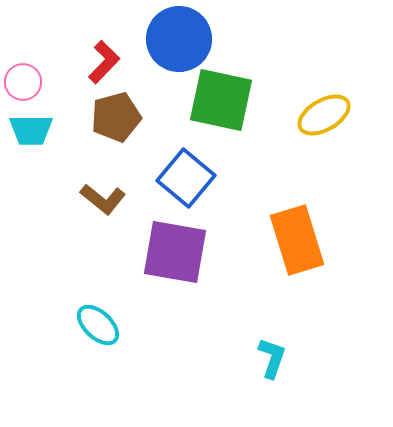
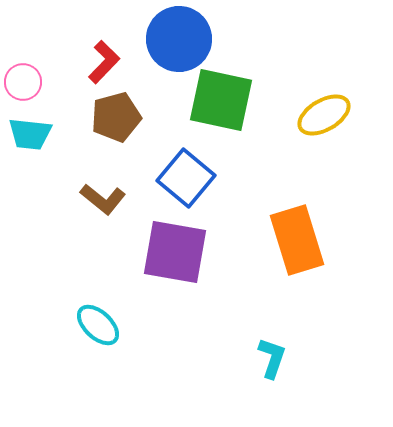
cyan trapezoid: moved 1 px left, 4 px down; rotated 6 degrees clockwise
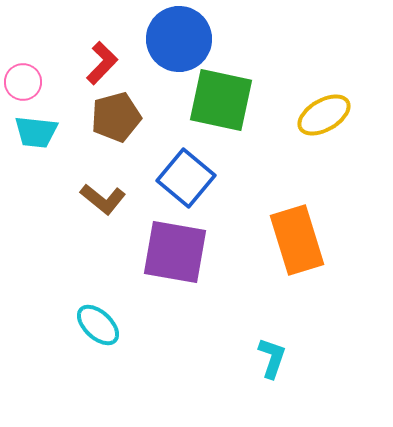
red L-shape: moved 2 px left, 1 px down
cyan trapezoid: moved 6 px right, 2 px up
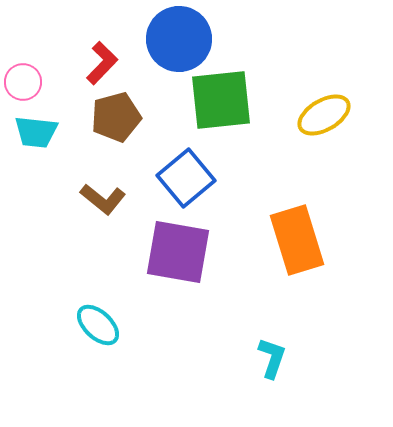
green square: rotated 18 degrees counterclockwise
blue square: rotated 10 degrees clockwise
purple square: moved 3 px right
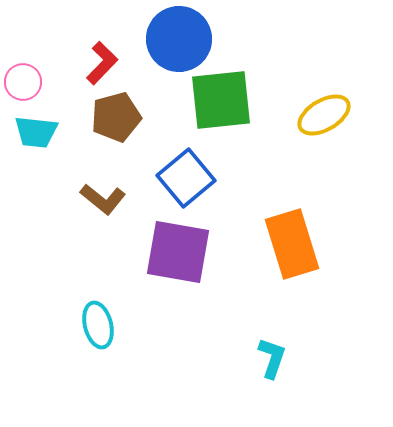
orange rectangle: moved 5 px left, 4 px down
cyan ellipse: rotated 33 degrees clockwise
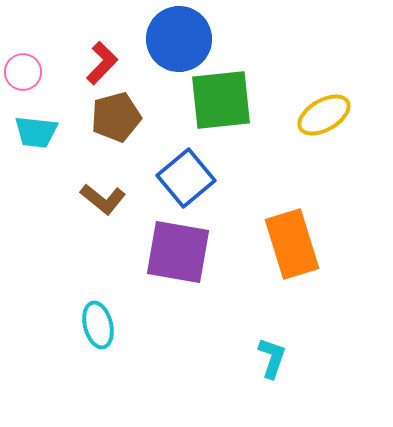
pink circle: moved 10 px up
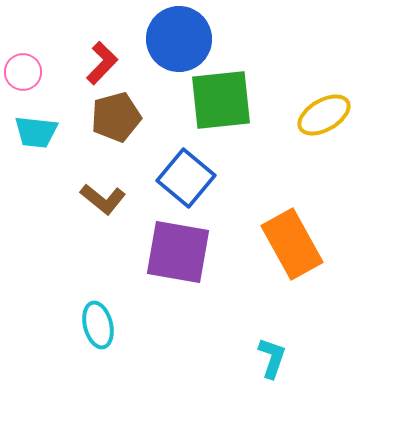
blue square: rotated 10 degrees counterclockwise
orange rectangle: rotated 12 degrees counterclockwise
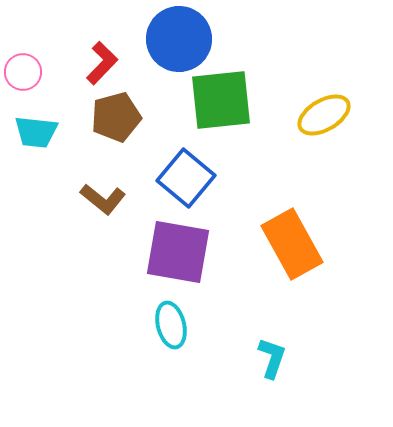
cyan ellipse: moved 73 px right
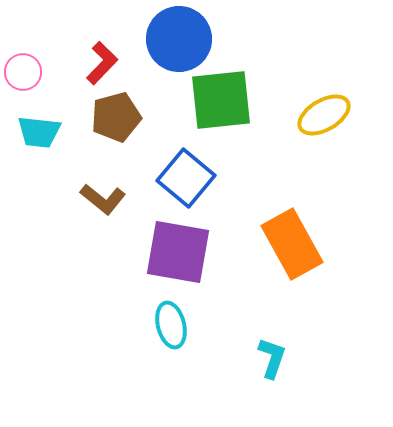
cyan trapezoid: moved 3 px right
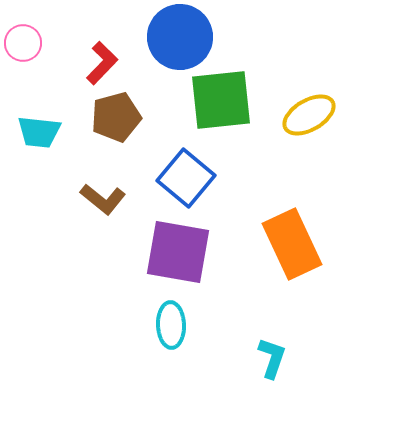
blue circle: moved 1 px right, 2 px up
pink circle: moved 29 px up
yellow ellipse: moved 15 px left
orange rectangle: rotated 4 degrees clockwise
cyan ellipse: rotated 12 degrees clockwise
